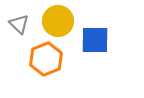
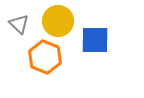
orange hexagon: moved 1 px left, 2 px up; rotated 16 degrees counterclockwise
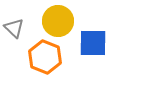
gray triangle: moved 5 px left, 4 px down
blue square: moved 2 px left, 3 px down
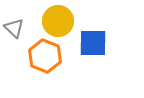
orange hexagon: moved 1 px up
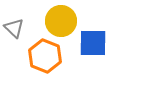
yellow circle: moved 3 px right
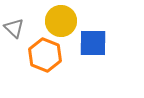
orange hexagon: moved 1 px up
